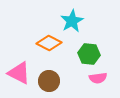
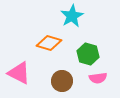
cyan star: moved 5 px up
orange diamond: rotated 10 degrees counterclockwise
green hexagon: moved 1 px left; rotated 10 degrees clockwise
brown circle: moved 13 px right
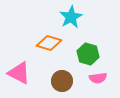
cyan star: moved 1 px left, 1 px down
